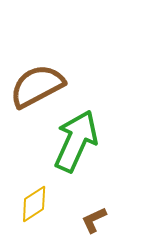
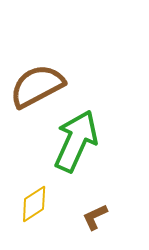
brown L-shape: moved 1 px right, 3 px up
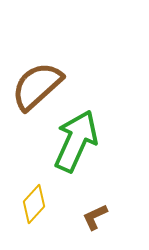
brown semicircle: rotated 14 degrees counterclockwise
yellow diamond: rotated 15 degrees counterclockwise
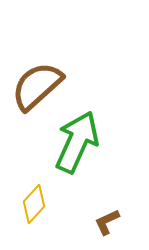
green arrow: moved 1 px right, 1 px down
brown L-shape: moved 12 px right, 5 px down
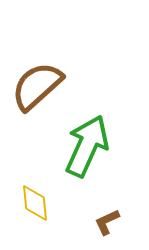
green arrow: moved 10 px right, 4 px down
yellow diamond: moved 1 px right, 1 px up; rotated 48 degrees counterclockwise
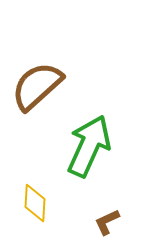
green arrow: moved 2 px right
yellow diamond: rotated 9 degrees clockwise
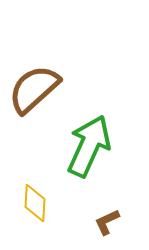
brown semicircle: moved 3 px left, 3 px down
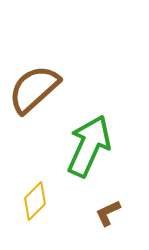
yellow diamond: moved 2 px up; rotated 42 degrees clockwise
brown L-shape: moved 1 px right, 9 px up
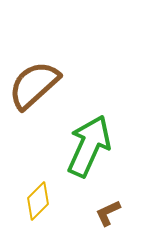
brown semicircle: moved 4 px up
yellow diamond: moved 3 px right
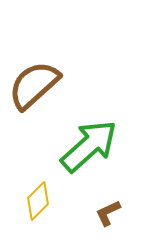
green arrow: rotated 24 degrees clockwise
